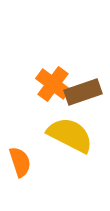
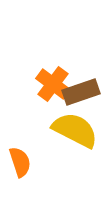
brown rectangle: moved 2 px left
yellow semicircle: moved 5 px right, 5 px up
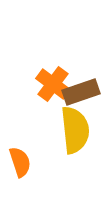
yellow semicircle: rotated 57 degrees clockwise
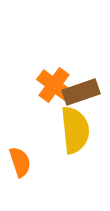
orange cross: moved 1 px right, 1 px down
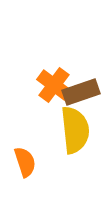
orange semicircle: moved 5 px right
